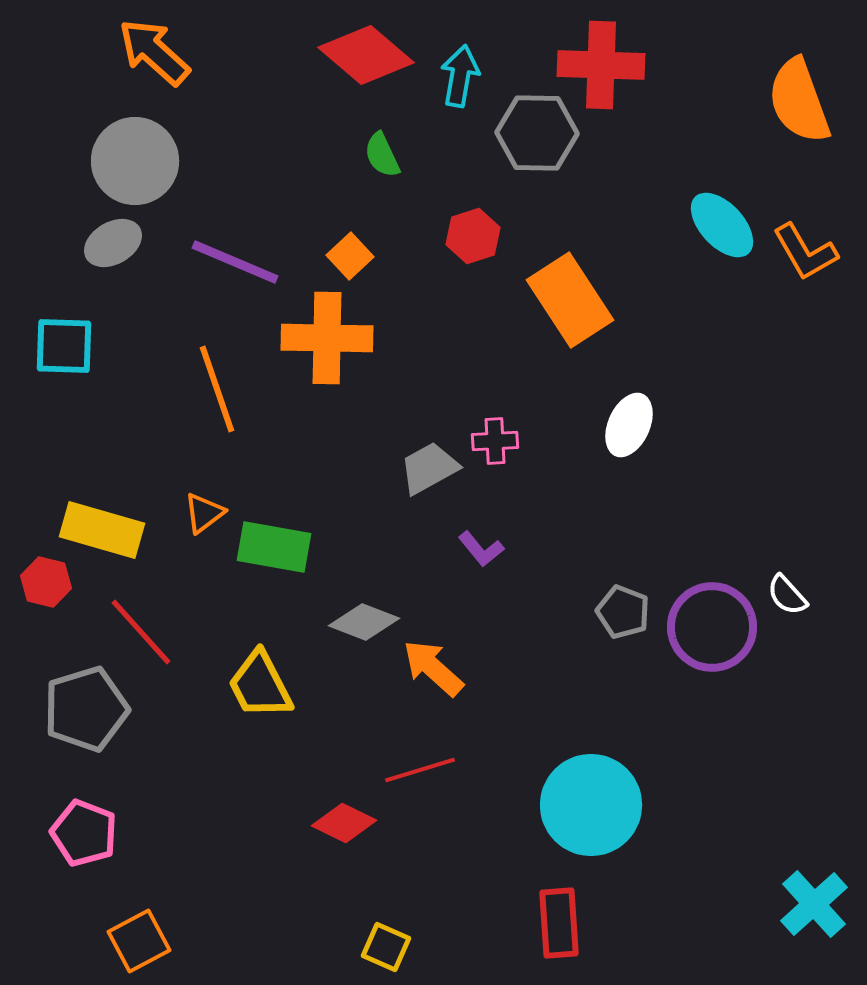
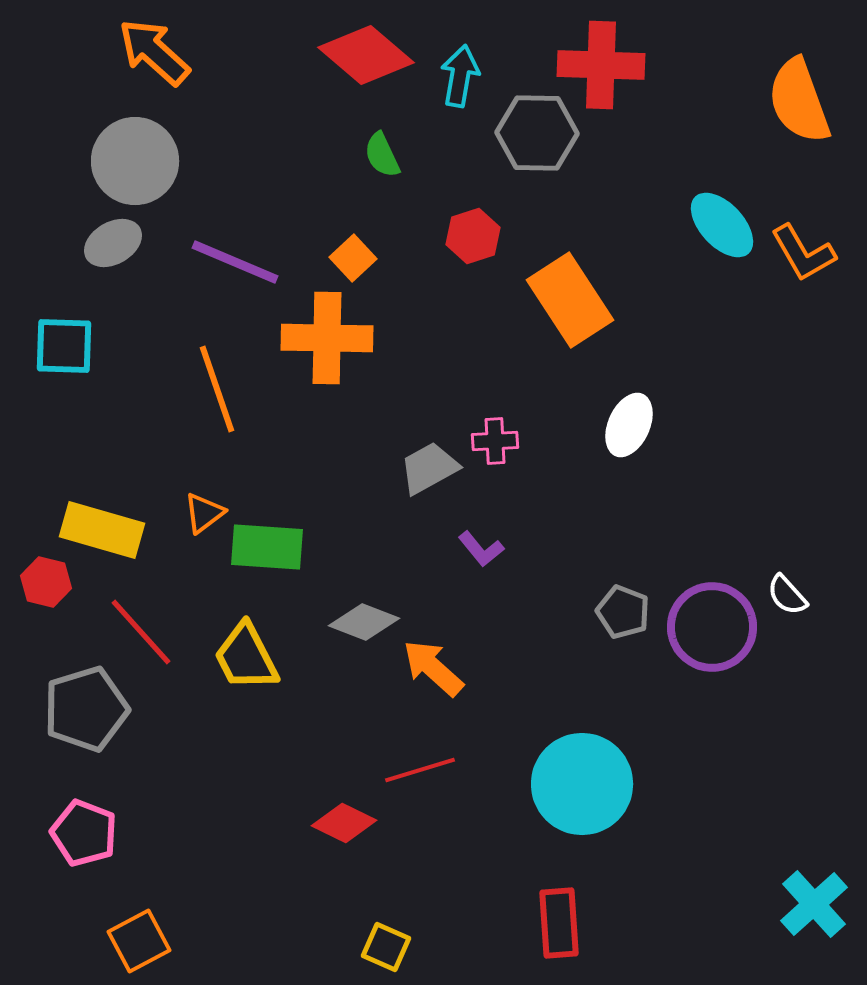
orange L-shape at (805, 252): moved 2 px left, 1 px down
orange square at (350, 256): moved 3 px right, 2 px down
green rectangle at (274, 547): moved 7 px left; rotated 6 degrees counterclockwise
yellow trapezoid at (260, 685): moved 14 px left, 28 px up
cyan circle at (591, 805): moved 9 px left, 21 px up
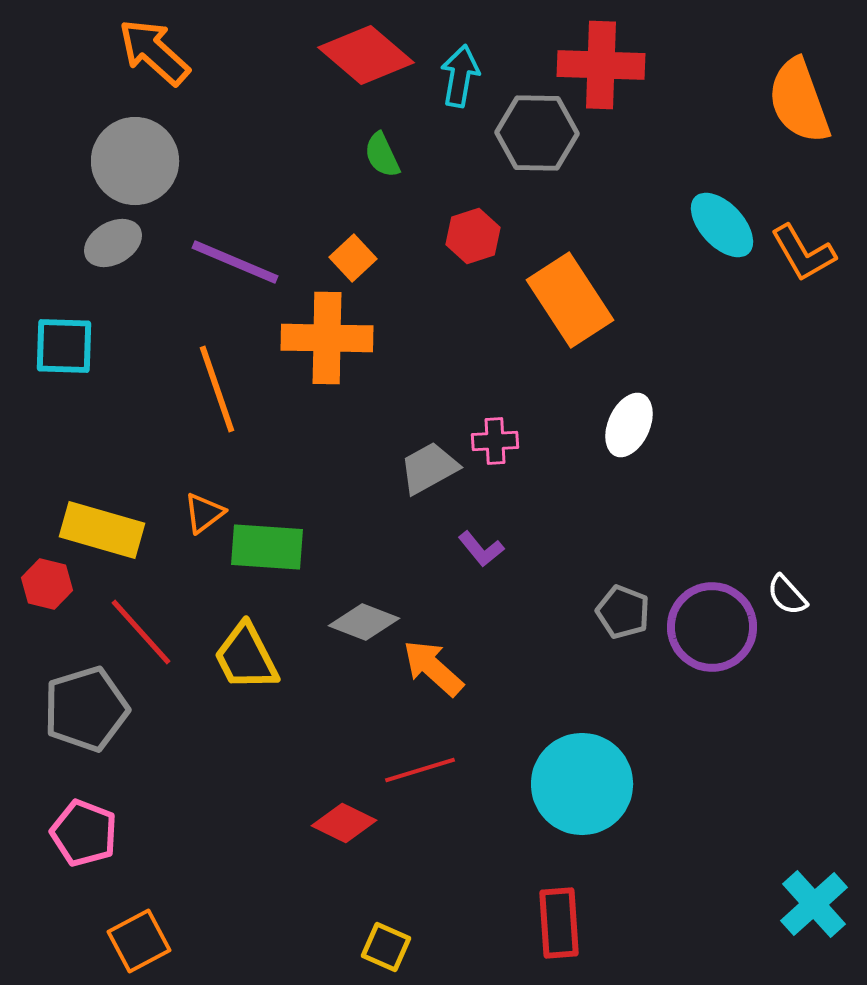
red hexagon at (46, 582): moved 1 px right, 2 px down
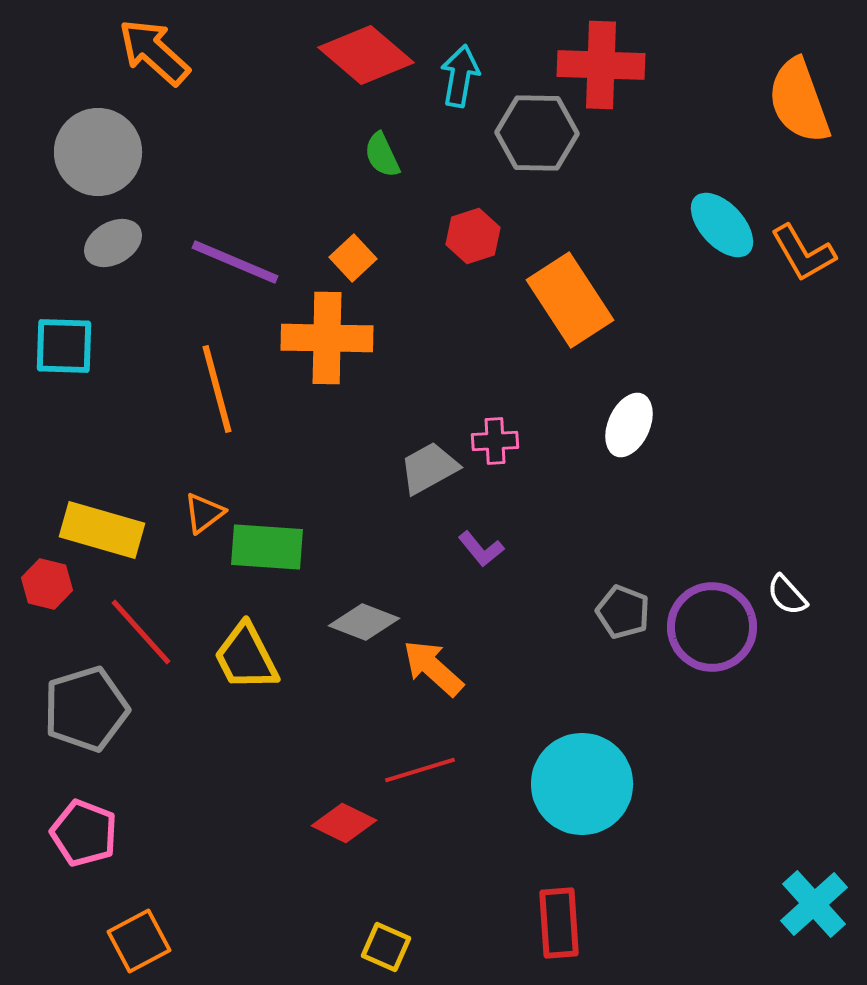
gray circle at (135, 161): moved 37 px left, 9 px up
orange line at (217, 389): rotated 4 degrees clockwise
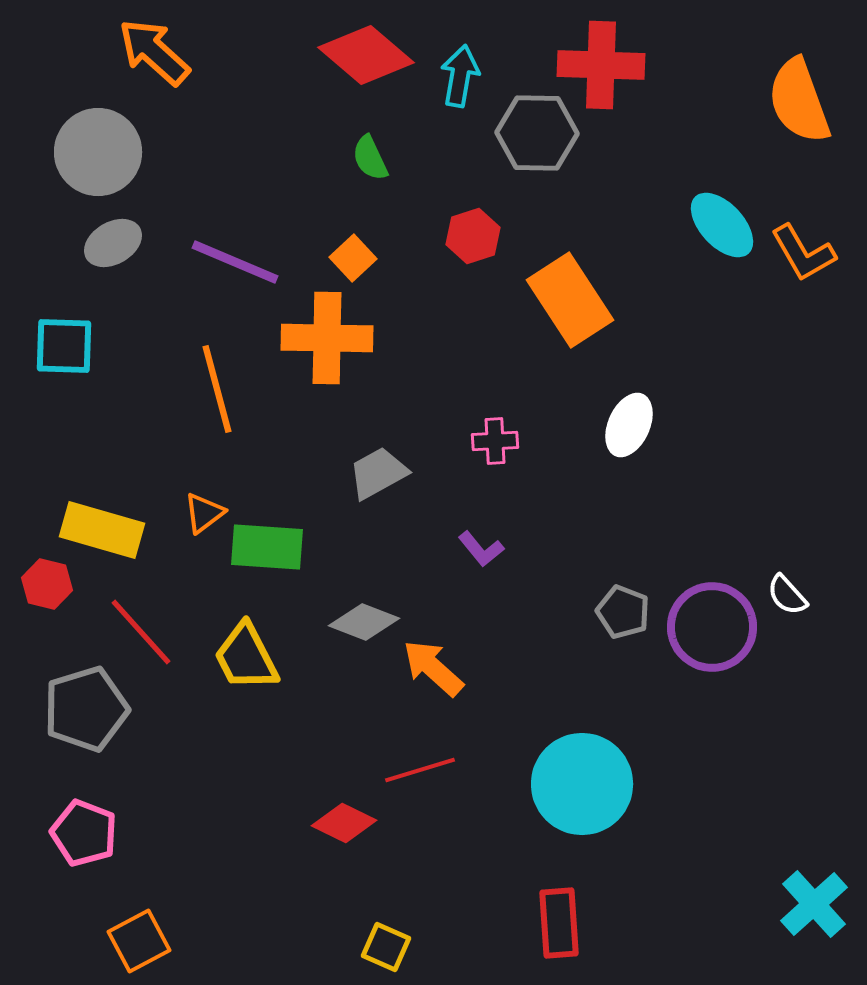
green semicircle at (382, 155): moved 12 px left, 3 px down
gray trapezoid at (429, 468): moved 51 px left, 5 px down
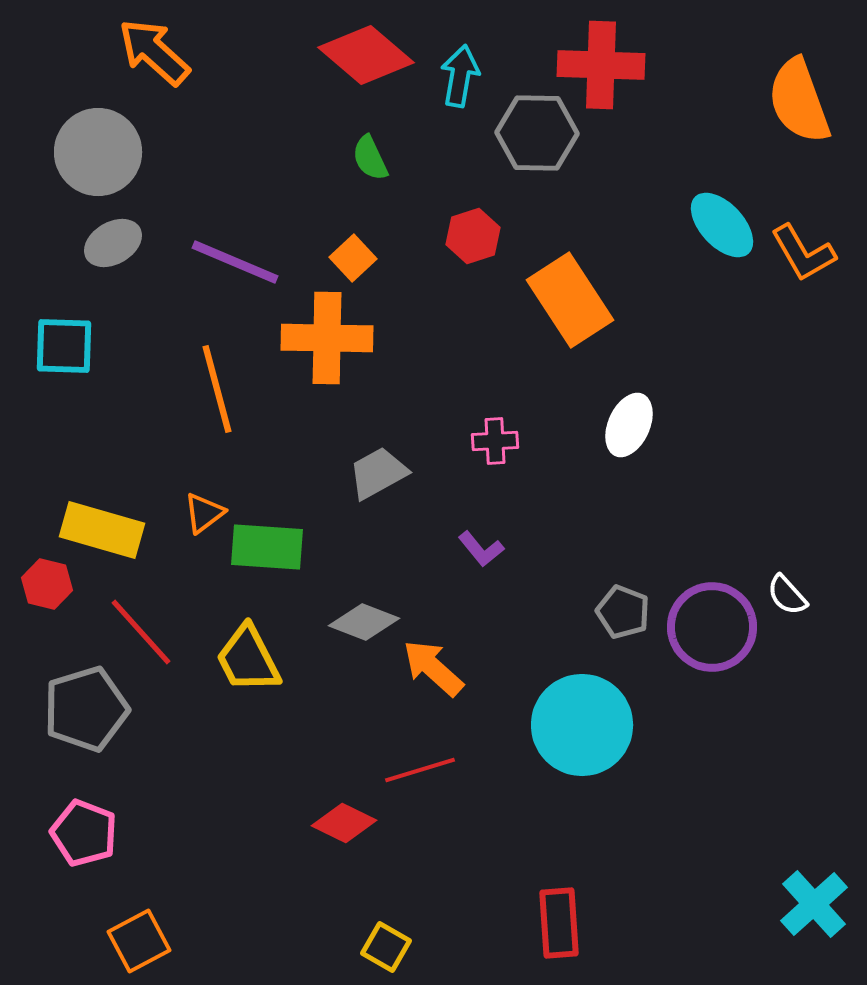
yellow trapezoid at (246, 657): moved 2 px right, 2 px down
cyan circle at (582, 784): moved 59 px up
yellow square at (386, 947): rotated 6 degrees clockwise
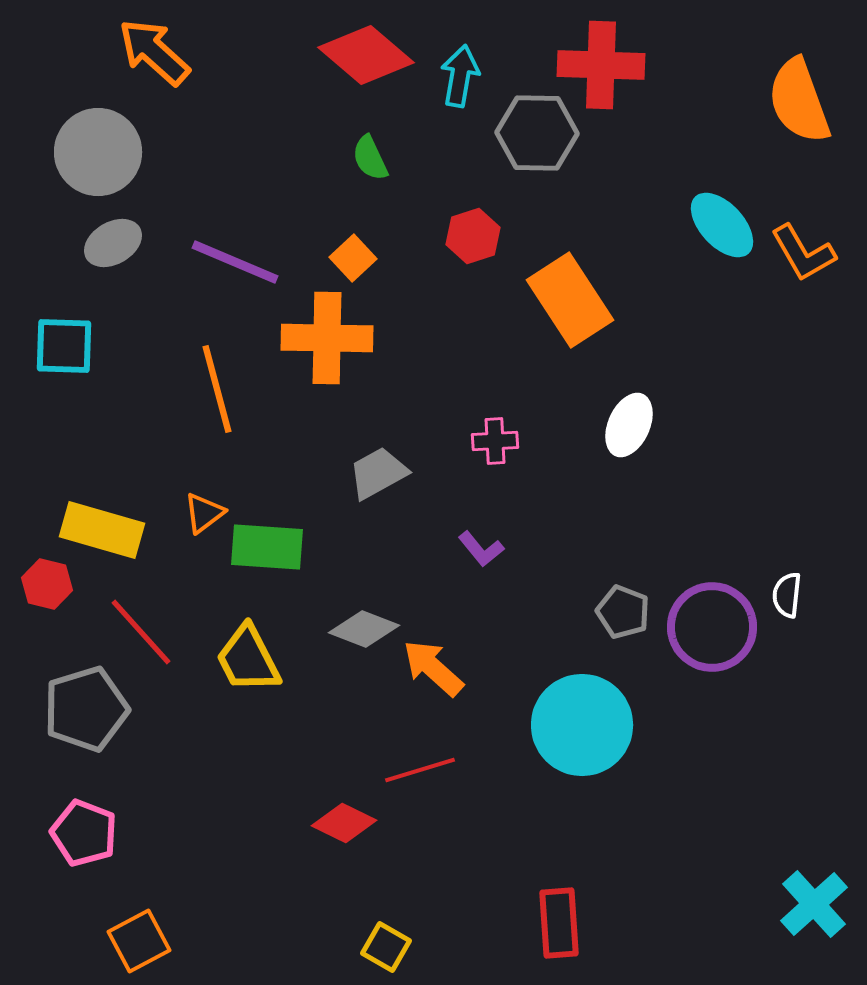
white semicircle at (787, 595): rotated 48 degrees clockwise
gray diamond at (364, 622): moved 7 px down
